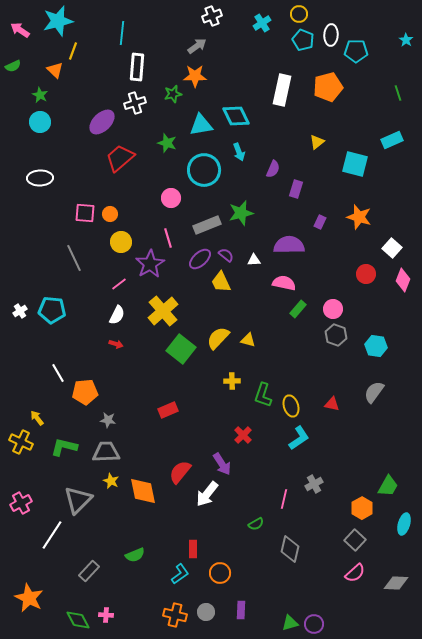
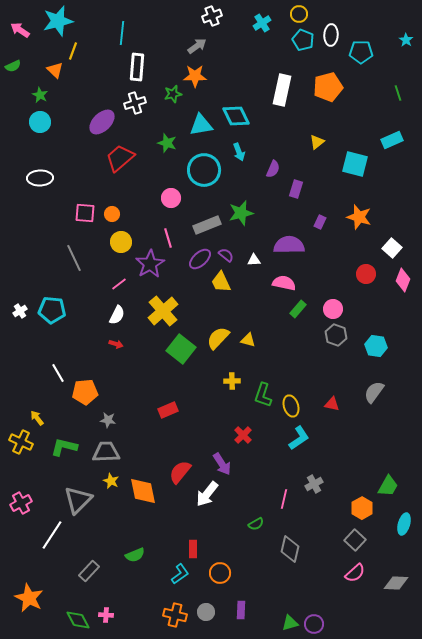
cyan pentagon at (356, 51): moved 5 px right, 1 px down
orange circle at (110, 214): moved 2 px right
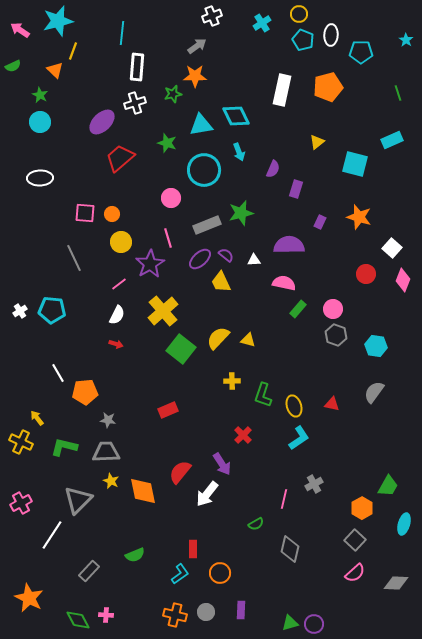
yellow ellipse at (291, 406): moved 3 px right
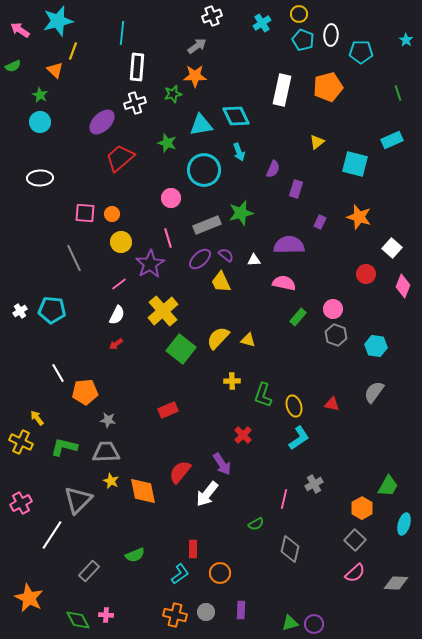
pink diamond at (403, 280): moved 6 px down
green rectangle at (298, 309): moved 8 px down
red arrow at (116, 344): rotated 128 degrees clockwise
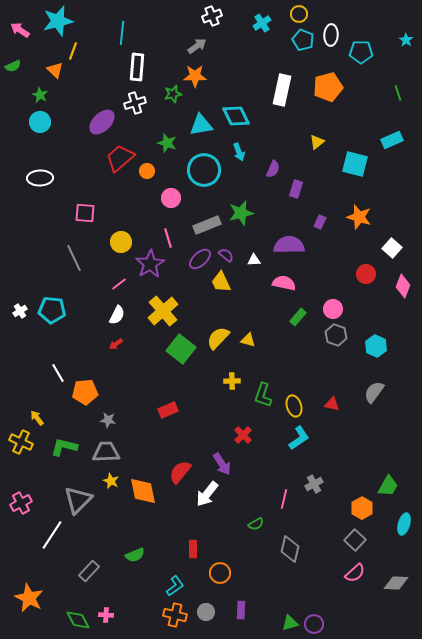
orange circle at (112, 214): moved 35 px right, 43 px up
cyan hexagon at (376, 346): rotated 15 degrees clockwise
cyan L-shape at (180, 574): moved 5 px left, 12 px down
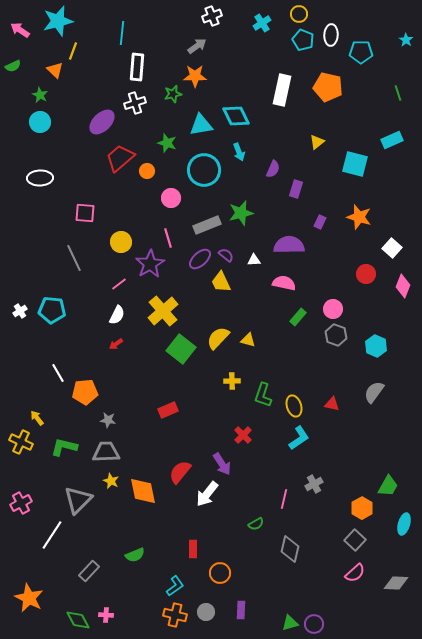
orange pentagon at (328, 87): rotated 28 degrees clockwise
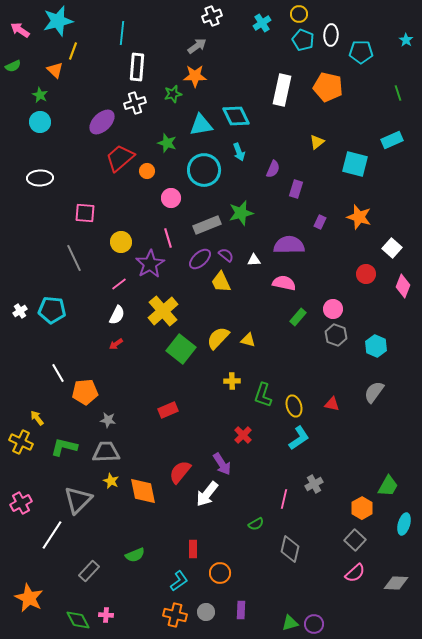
cyan L-shape at (175, 586): moved 4 px right, 5 px up
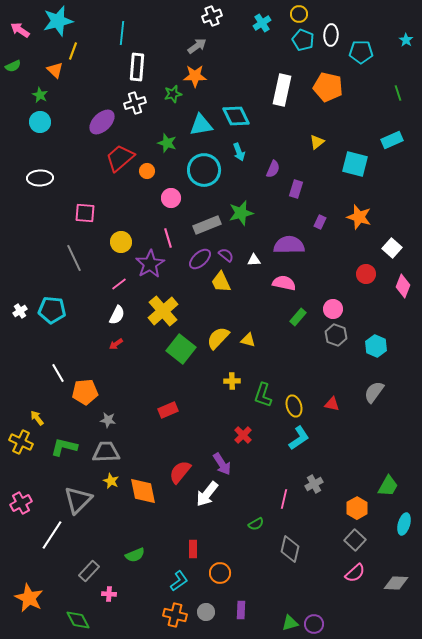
orange hexagon at (362, 508): moved 5 px left
pink cross at (106, 615): moved 3 px right, 21 px up
